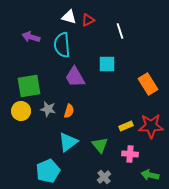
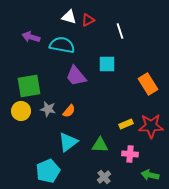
cyan semicircle: rotated 105 degrees clockwise
purple trapezoid: moved 1 px right, 1 px up; rotated 10 degrees counterclockwise
orange semicircle: rotated 24 degrees clockwise
yellow rectangle: moved 2 px up
green triangle: rotated 48 degrees counterclockwise
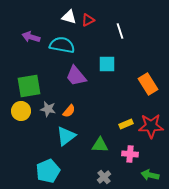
cyan triangle: moved 2 px left, 6 px up
